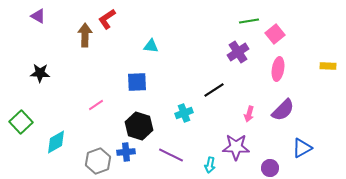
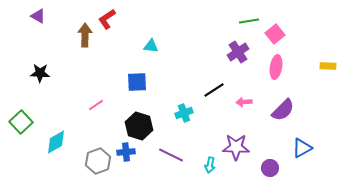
pink ellipse: moved 2 px left, 2 px up
pink arrow: moved 5 px left, 12 px up; rotated 70 degrees clockwise
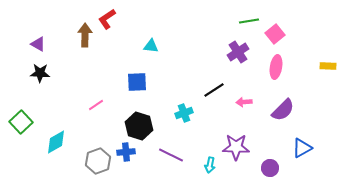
purple triangle: moved 28 px down
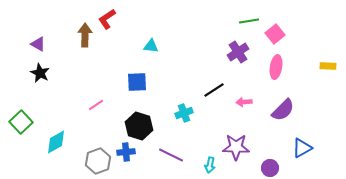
black star: rotated 24 degrees clockwise
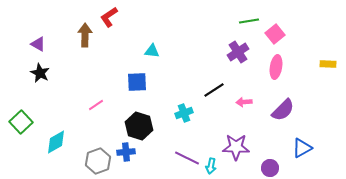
red L-shape: moved 2 px right, 2 px up
cyan triangle: moved 1 px right, 5 px down
yellow rectangle: moved 2 px up
purple line: moved 16 px right, 3 px down
cyan arrow: moved 1 px right, 1 px down
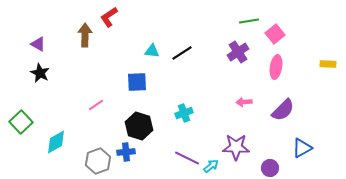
black line: moved 32 px left, 37 px up
cyan arrow: rotated 140 degrees counterclockwise
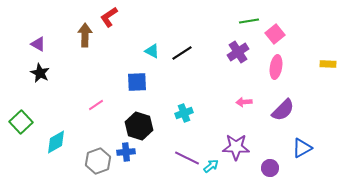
cyan triangle: rotated 21 degrees clockwise
